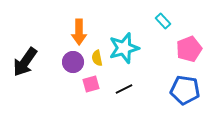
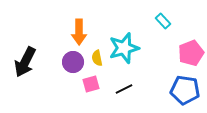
pink pentagon: moved 2 px right, 4 px down
black arrow: rotated 8 degrees counterclockwise
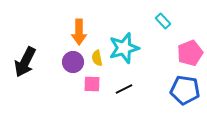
pink pentagon: moved 1 px left
pink square: moved 1 px right; rotated 18 degrees clockwise
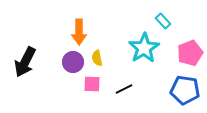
cyan star: moved 20 px right; rotated 16 degrees counterclockwise
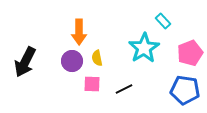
purple circle: moved 1 px left, 1 px up
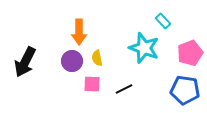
cyan star: rotated 20 degrees counterclockwise
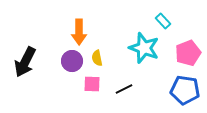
pink pentagon: moved 2 px left
